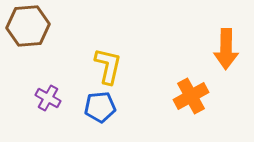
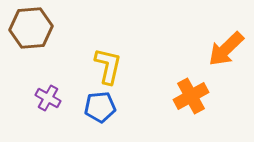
brown hexagon: moved 3 px right, 2 px down
orange arrow: rotated 45 degrees clockwise
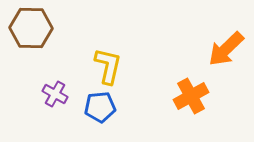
brown hexagon: rotated 6 degrees clockwise
purple cross: moved 7 px right, 4 px up
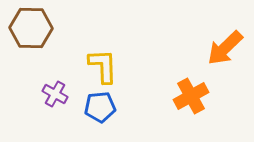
orange arrow: moved 1 px left, 1 px up
yellow L-shape: moved 5 px left; rotated 15 degrees counterclockwise
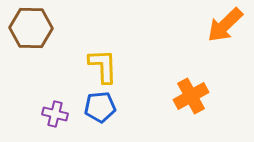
orange arrow: moved 23 px up
purple cross: moved 20 px down; rotated 15 degrees counterclockwise
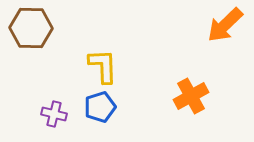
blue pentagon: rotated 12 degrees counterclockwise
purple cross: moved 1 px left
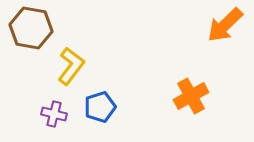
brown hexagon: rotated 9 degrees clockwise
yellow L-shape: moved 32 px left; rotated 39 degrees clockwise
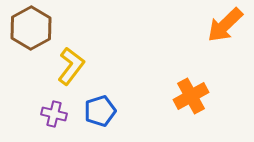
brown hexagon: rotated 21 degrees clockwise
blue pentagon: moved 4 px down
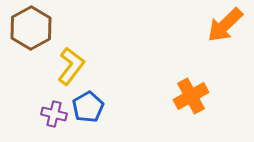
blue pentagon: moved 12 px left, 4 px up; rotated 12 degrees counterclockwise
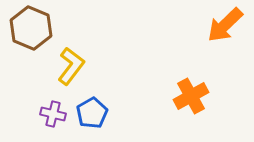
brown hexagon: rotated 9 degrees counterclockwise
blue pentagon: moved 4 px right, 6 px down
purple cross: moved 1 px left
